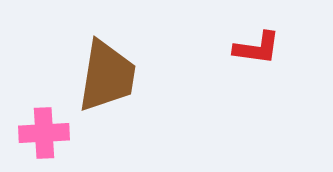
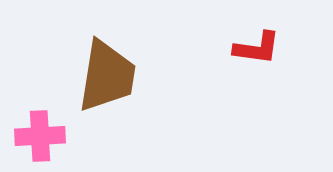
pink cross: moved 4 px left, 3 px down
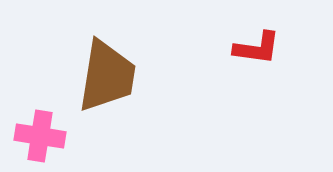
pink cross: rotated 12 degrees clockwise
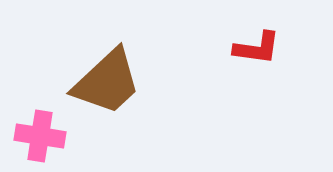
brown trapezoid: moved 6 px down; rotated 38 degrees clockwise
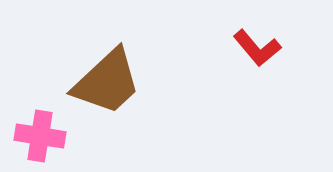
red L-shape: rotated 42 degrees clockwise
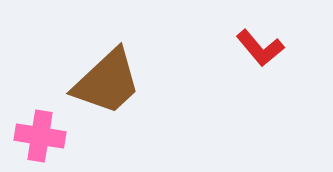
red L-shape: moved 3 px right
